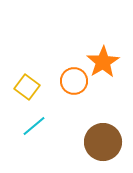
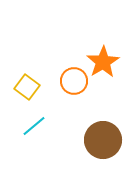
brown circle: moved 2 px up
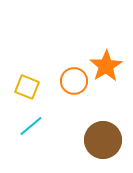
orange star: moved 3 px right, 4 px down
yellow square: rotated 15 degrees counterclockwise
cyan line: moved 3 px left
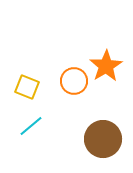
brown circle: moved 1 px up
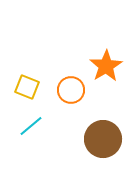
orange circle: moved 3 px left, 9 px down
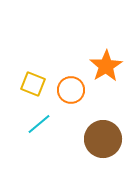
yellow square: moved 6 px right, 3 px up
cyan line: moved 8 px right, 2 px up
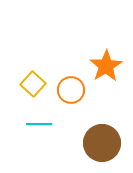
yellow square: rotated 20 degrees clockwise
cyan line: rotated 40 degrees clockwise
brown circle: moved 1 px left, 4 px down
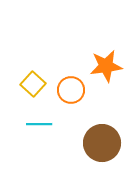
orange star: rotated 24 degrees clockwise
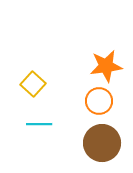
orange circle: moved 28 px right, 11 px down
